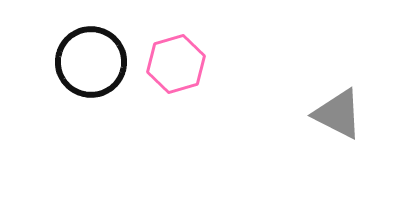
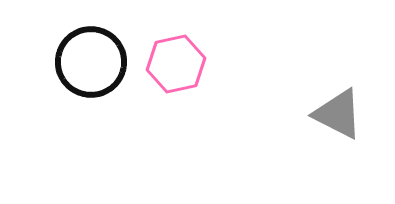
pink hexagon: rotated 4 degrees clockwise
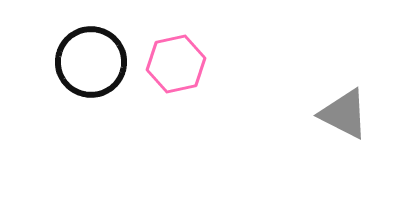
gray triangle: moved 6 px right
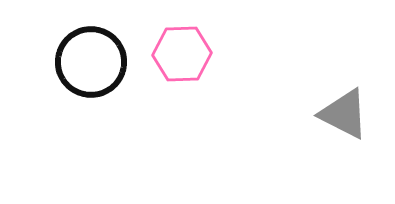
pink hexagon: moved 6 px right, 10 px up; rotated 10 degrees clockwise
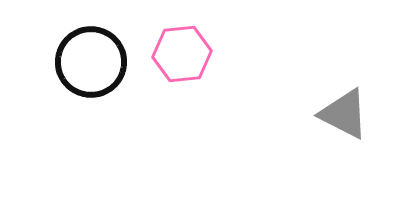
pink hexagon: rotated 4 degrees counterclockwise
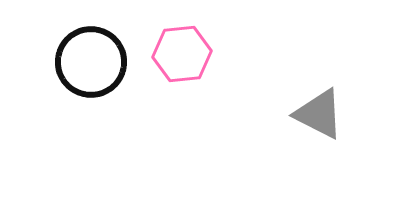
gray triangle: moved 25 px left
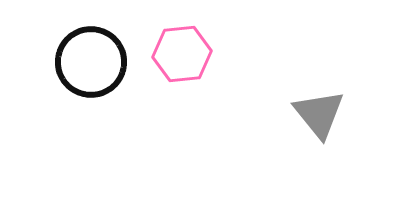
gray triangle: rotated 24 degrees clockwise
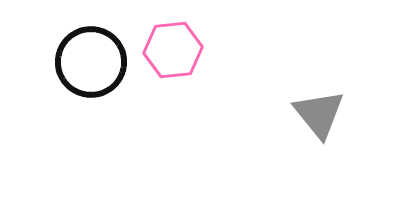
pink hexagon: moved 9 px left, 4 px up
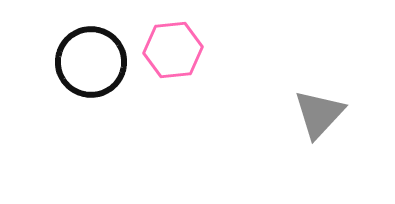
gray triangle: rotated 22 degrees clockwise
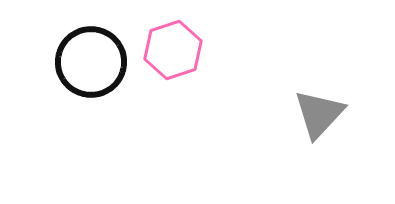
pink hexagon: rotated 12 degrees counterclockwise
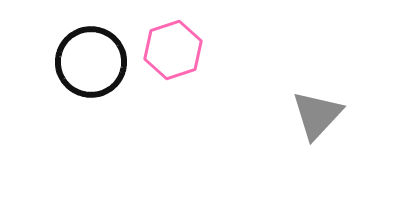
gray triangle: moved 2 px left, 1 px down
